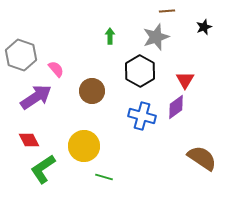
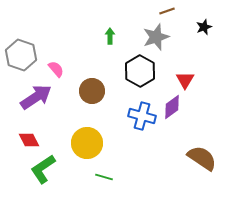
brown line: rotated 14 degrees counterclockwise
purple diamond: moved 4 px left
yellow circle: moved 3 px right, 3 px up
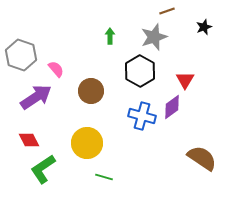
gray star: moved 2 px left
brown circle: moved 1 px left
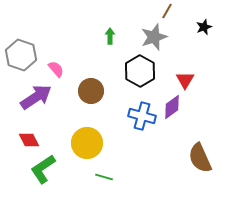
brown line: rotated 42 degrees counterclockwise
brown semicircle: moved 2 px left; rotated 148 degrees counterclockwise
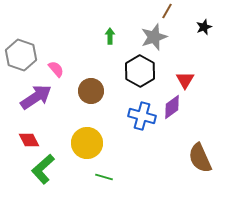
green L-shape: rotated 8 degrees counterclockwise
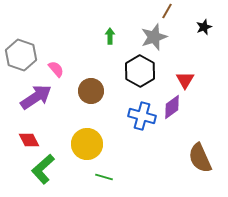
yellow circle: moved 1 px down
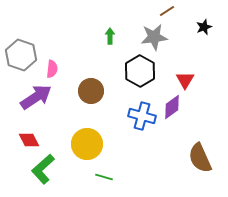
brown line: rotated 28 degrees clockwise
gray star: rotated 12 degrees clockwise
pink semicircle: moved 4 px left; rotated 48 degrees clockwise
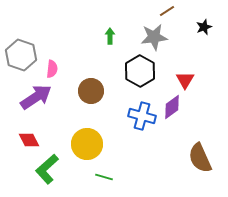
green L-shape: moved 4 px right
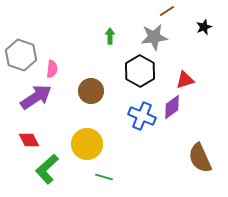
red triangle: rotated 42 degrees clockwise
blue cross: rotated 8 degrees clockwise
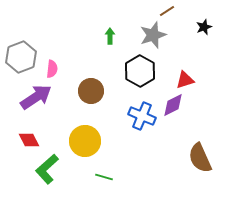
gray star: moved 1 px left, 2 px up; rotated 12 degrees counterclockwise
gray hexagon: moved 2 px down; rotated 20 degrees clockwise
purple diamond: moved 1 px right, 2 px up; rotated 10 degrees clockwise
yellow circle: moved 2 px left, 3 px up
